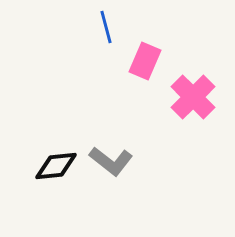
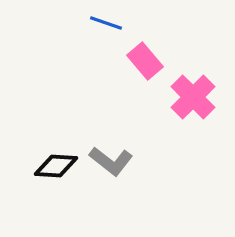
blue line: moved 4 px up; rotated 56 degrees counterclockwise
pink rectangle: rotated 63 degrees counterclockwise
black diamond: rotated 9 degrees clockwise
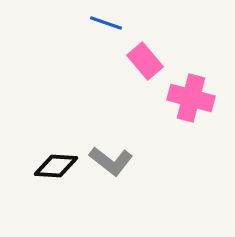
pink cross: moved 2 px left, 1 px down; rotated 30 degrees counterclockwise
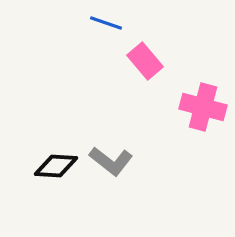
pink cross: moved 12 px right, 9 px down
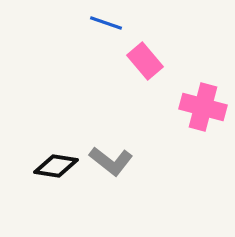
black diamond: rotated 6 degrees clockwise
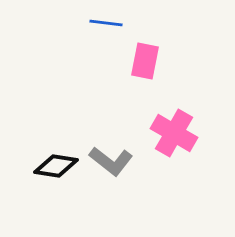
blue line: rotated 12 degrees counterclockwise
pink rectangle: rotated 51 degrees clockwise
pink cross: moved 29 px left, 26 px down; rotated 15 degrees clockwise
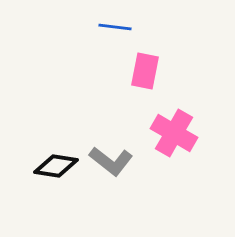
blue line: moved 9 px right, 4 px down
pink rectangle: moved 10 px down
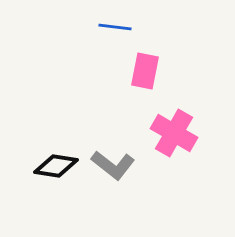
gray L-shape: moved 2 px right, 4 px down
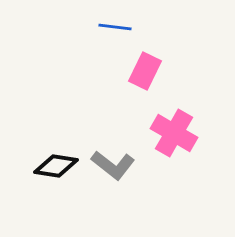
pink rectangle: rotated 15 degrees clockwise
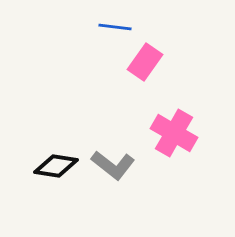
pink rectangle: moved 9 px up; rotated 9 degrees clockwise
